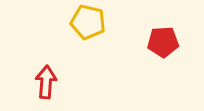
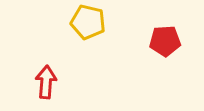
red pentagon: moved 2 px right, 1 px up
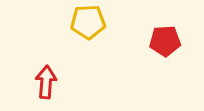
yellow pentagon: rotated 16 degrees counterclockwise
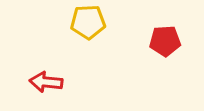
red arrow: rotated 88 degrees counterclockwise
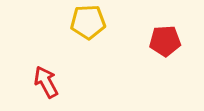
red arrow: rotated 56 degrees clockwise
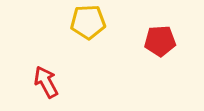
red pentagon: moved 5 px left
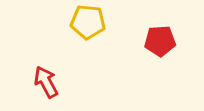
yellow pentagon: rotated 8 degrees clockwise
